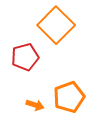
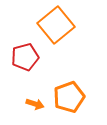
orange square: rotated 6 degrees clockwise
orange arrow: moved 1 px up
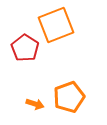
orange square: rotated 18 degrees clockwise
red pentagon: moved 9 px up; rotated 24 degrees counterclockwise
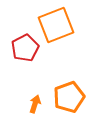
red pentagon: rotated 12 degrees clockwise
orange arrow: rotated 90 degrees counterclockwise
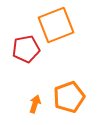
red pentagon: moved 1 px right, 1 px down; rotated 16 degrees clockwise
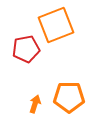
orange pentagon: rotated 20 degrees clockwise
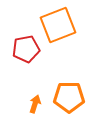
orange square: moved 2 px right
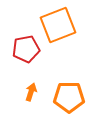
orange arrow: moved 4 px left, 12 px up
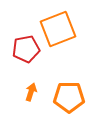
orange square: moved 4 px down
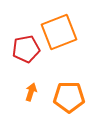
orange square: moved 1 px right, 3 px down
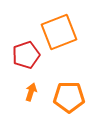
red pentagon: moved 6 px down; rotated 8 degrees counterclockwise
